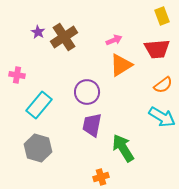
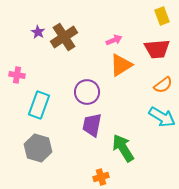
cyan rectangle: rotated 20 degrees counterclockwise
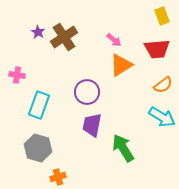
pink arrow: rotated 63 degrees clockwise
orange cross: moved 43 px left
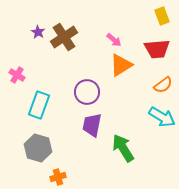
pink cross: rotated 21 degrees clockwise
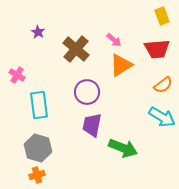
brown cross: moved 12 px right, 12 px down; rotated 16 degrees counterclockwise
cyan rectangle: rotated 28 degrees counterclockwise
green arrow: rotated 144 degrees clockwise
orange cross: moved 21 px left, 2 px up
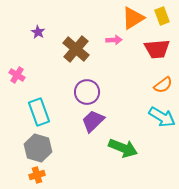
pink arrow: rotated 42 degrees counterclockwise
orange triangle: moved 12 px right, 47 px up
cyan rectangle: moved 7 px down; rotated 12 degrees counterclockwise
purple trapezoid: moved 1 px right, 4 px up; rotated 35 degrees clockwise
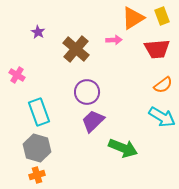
gray hexagon: moved 1 px left
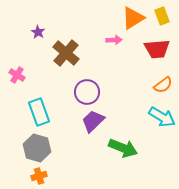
brown cross: moved 10 px left, 4 px down
orange cross: moved 2 px right, 1 px down
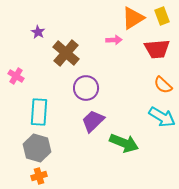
pink cross: moved 1 px left, 1 px down
orange semicircle: rotated 78 degrees clockwise
purple circle: moved 1 px left, 4 px up
cyan rectangle: rotated 24 degrees clockwise
green arrow: moved 1 px right, 5 px up
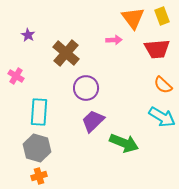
orange triangle: rotated 35 degrees counterclockwise
purple star: moved 10 px left, 3 px down
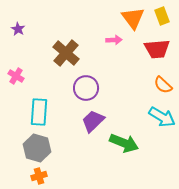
purple star: moved 10 px left, 6 px up
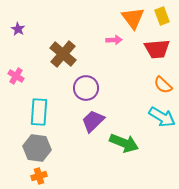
brown cross: moved 3 px left, 1 px down
gray hexagon: rotated 8 degrees counterclockwise
